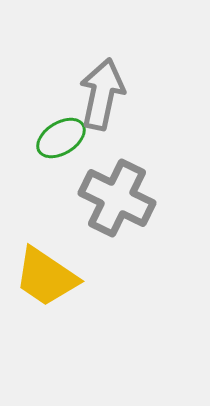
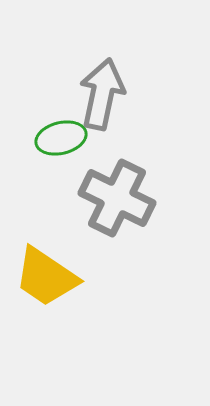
green ellipse: rotated 18 degrees clockwise
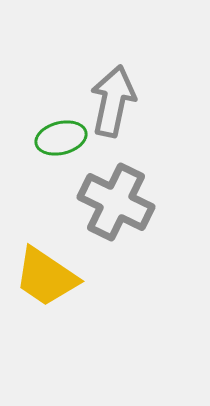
gray arrow: moved 11 px right, 7 px down
gray cross: moved 1 px left, 4 px down
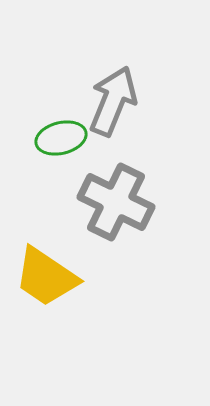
gray arrow: rotated 10 degrees clockwise
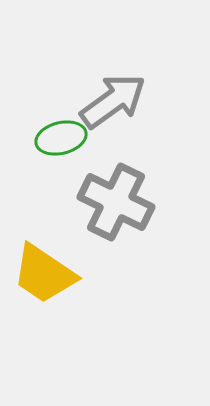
gray arrow: rotated 32 degrees clockwise
yellow trapezoid: moved 2 px left, 3 px up
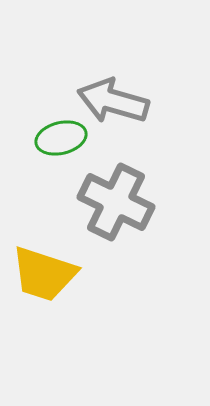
gray arrow: rotated 128 degrees counterclockwise
yellow trapezoid: rotated 16 degrees counterclockwise
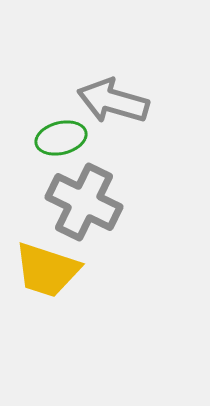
gray cross: moved 32 px left
yellow trapezoid: moved 3 px right, 4 px up
